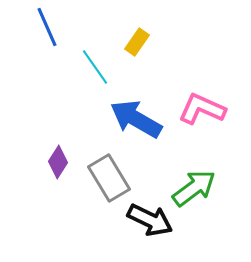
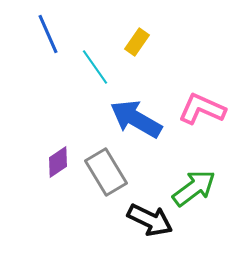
blue line: moved 1 px right, 7 px down
purple diamond: rotated 24 degrees clockwise
gray rectangle: moved 3 px left, 6 px up
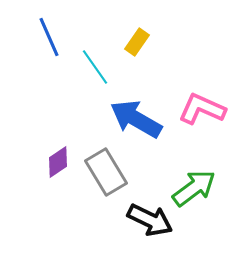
blue line: moved 1 px right, 3 px down
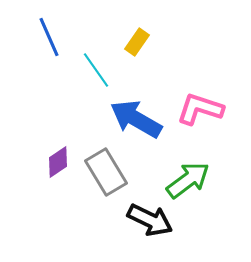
cyan line: moved 1 px right, 3 px down
pink L-shape: moved 2 px left; rotated 6 degrees counterclockwise
green arrow: moved 6 px left, 8 px up
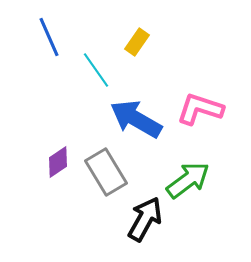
black arrow: moved 5 px left, 1 px up; rotated 87 degrees counterclockwise
